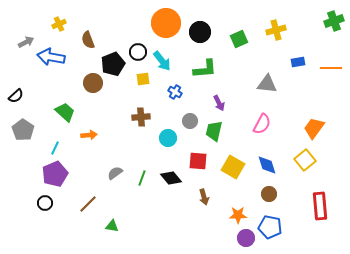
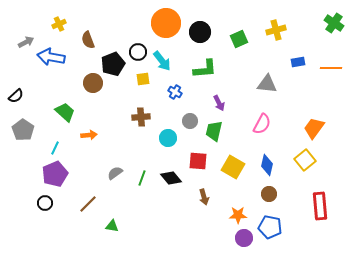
green cross at (334, 21): moved 2 px down; rotated 36 degrees counterclockwise
blue diamond at (267, 165): rotated 30 degrees clockwise
purple circle at (246, 238): moved 2 px left
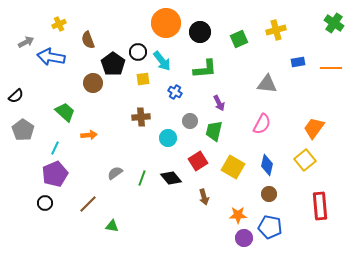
black pentagon at (113, 64): rotated 15 degrees counterclockwise
red square at (198, 161): rotated 36 degrees counterclockwise
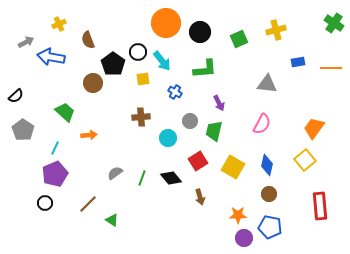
brown arrow at (204, 197): moved 4 px left
green triangle at (112, 226): moved 6 px up; rotated 24 degrees clockwise
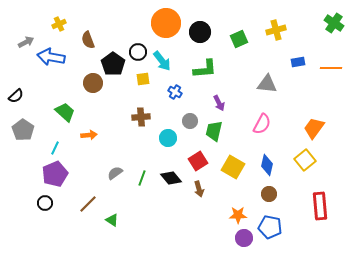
brown arrow at (200, 197): moved 1 px left, 8 px up
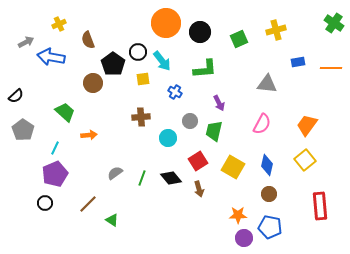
orange trapezoid at (314, 128): moved 7 px left, 3 px up
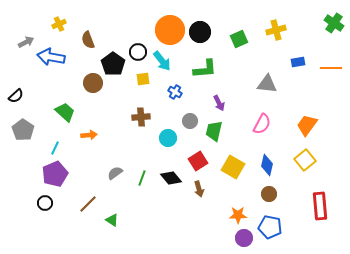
orange circle at (166, 23): moved 4 px right, 7 px down
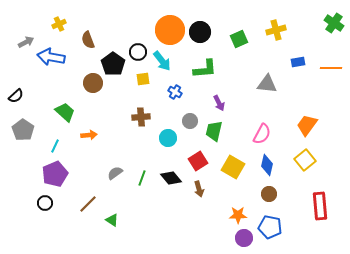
pink semicircle at (262, 124): moved 10 px down
cyan line at (55, 148): moved 2 px up
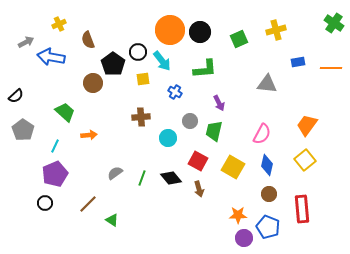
red square at (198, 161): rotated 30 degrees counterclockwise
red rectangle at (320, 206): moved 18 px left, 3 px down
blue pentagon at (270, 227): moved 2 px left; rotated 10 degrees clockwise
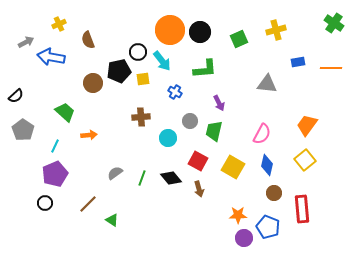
black pentagon at (113, 64): moved 6 px right, 7 px down; rotated 25 degrees clockwise
brown circle at (269, 194): moved 5 px right, 1 px up
